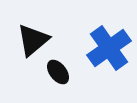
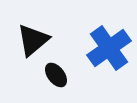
black ellipse: moved 2 px left, 3 px down
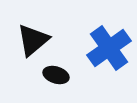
black ellipse: rotated 35 degrees counterclockwise
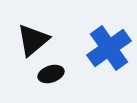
black ellipse: moved 5 px left, 1 px up; rotated 35 degrees counterclockwise
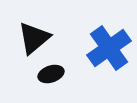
black triangle: moved 1 px right, 2 px up
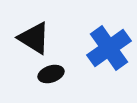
black triangle: rotated 48 degrees counterclockwise
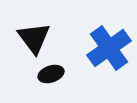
black triangle: rotated 21 degrees clockwise
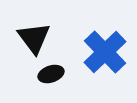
blue cross: moved 4 px left, 4 px down; rotated 9 degrees counterclockwise
